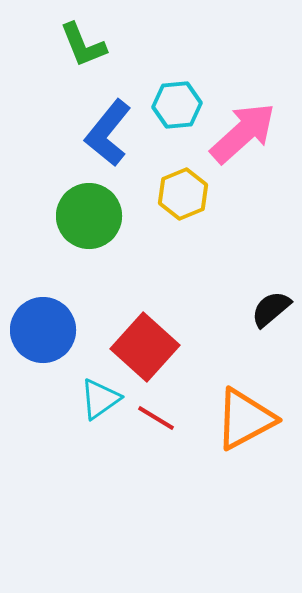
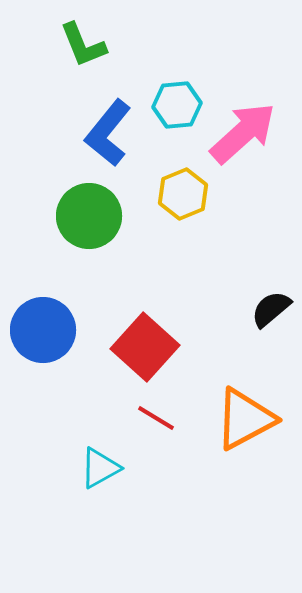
cyan triangle: moved 69 px down; rotated 6 degrees clockwise
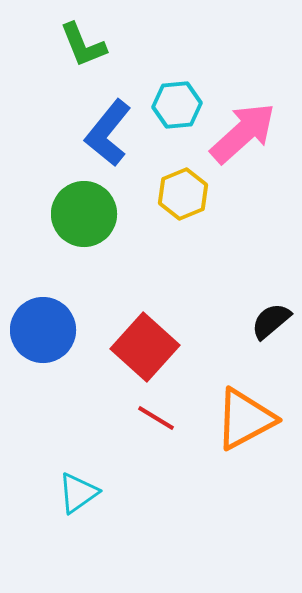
green circle: moved 5 px left, 2 px up
black semicircle: moved 12 px down
cyan triangle: moved 22 px left, 25 px down; rotated 6 degrees counterclockwise
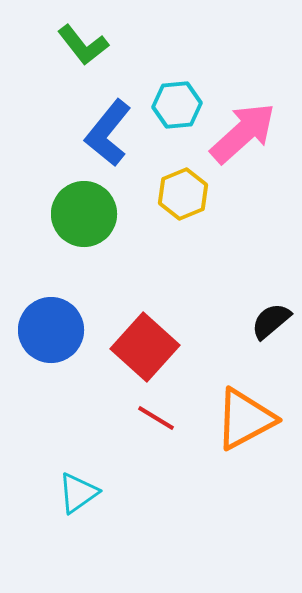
green L-shape: rotated 16 degrees counterclockwise
blue circle: moved 8 px right
